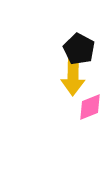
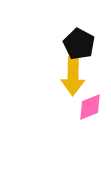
black pentagon: moved 5 px up
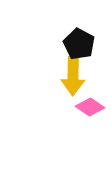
pink diamond: rotated 56 degrees clockwise
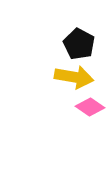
yellow arrow: moved 1 px right, 1 px down; rotated 81 degrees counterclockwise
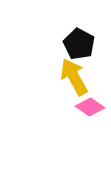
yellow arrow: rotated 129 degrees counterclockwise
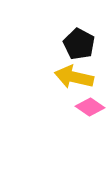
yellow arrow: rotated 48 degrees counterclockwise
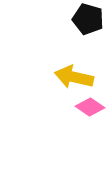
black pentagon: moved 9 px right, 25 px up; rotated 12 degrees counterclockwise
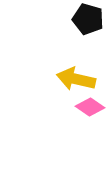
yellow arrow: moved 2 px right, 2 px down
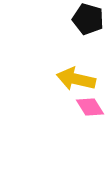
pink diamond: rotated 24 degrees clockwise
